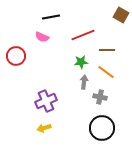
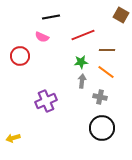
red circle: moved 4 px right
gray arrow: moved 2 px left, 1 px up
yellow arrow: moved 31 px left, 10 px down
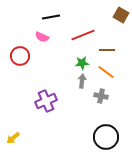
green star: moved 1 px right, 1 px down
gray cross: moved 1 px right, 1 px up
black circle: moved 4 px right, 9 px down
yellow arrow: rotated 24 degrees counterclockwise
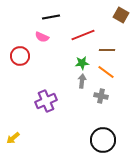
black circle: moved 3 px left, 3 px down
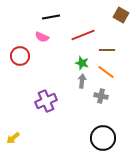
green star: rotated 24 degrees clockwise
black circle: moved 2 px up
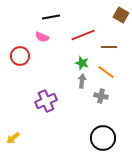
brown line: moved 2 px right, 3 px up
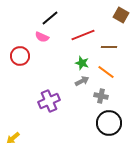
black line: moved 1 px left, 1 px down; rotated 30 degrees counterclockwise
gray arrow: rotated 56 degrees clockwise
purple cross: moved 3 px right
black circle: moved 6 px right, 15 px up
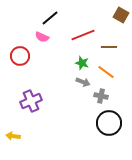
gray arrow: moved 1 px right, 1 px down; rotated 48 degrees clockwise
purple cross: moved 18 px left
yellow arrow: moved 2 px up; rotated 48 degrees clockwise
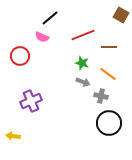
orange line: moved 2 px right, 2 px down
